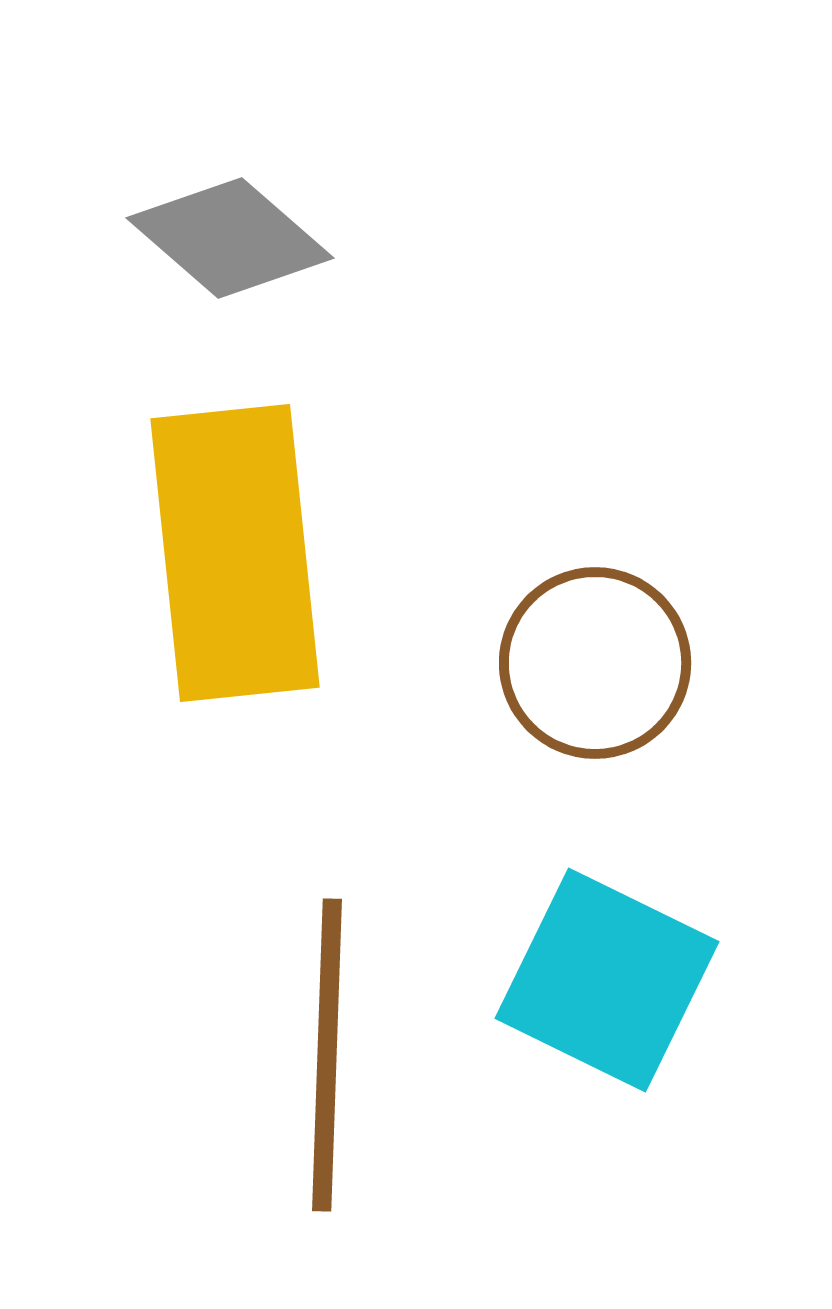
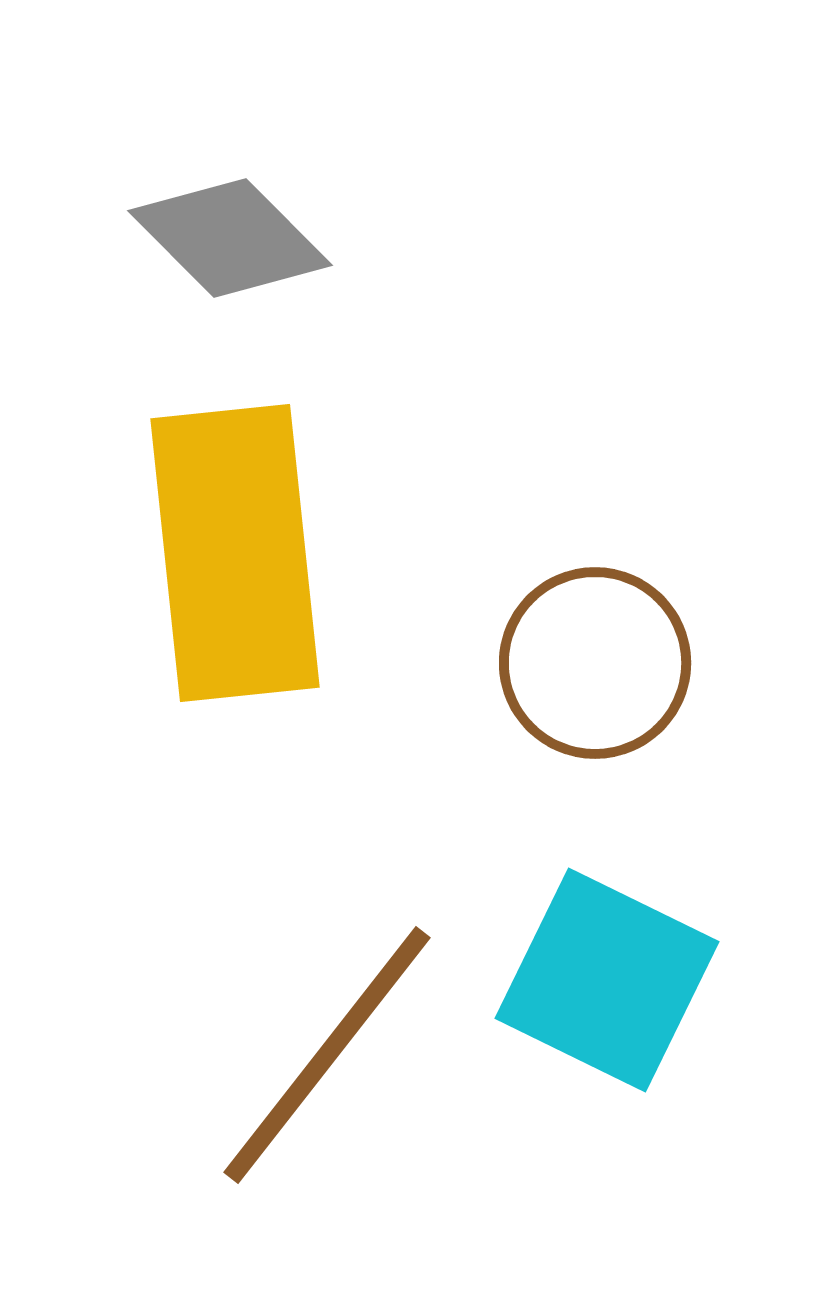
gray diamond: rotated 4 degrees clockwise
brown line: rotated 36 degrees clockwise
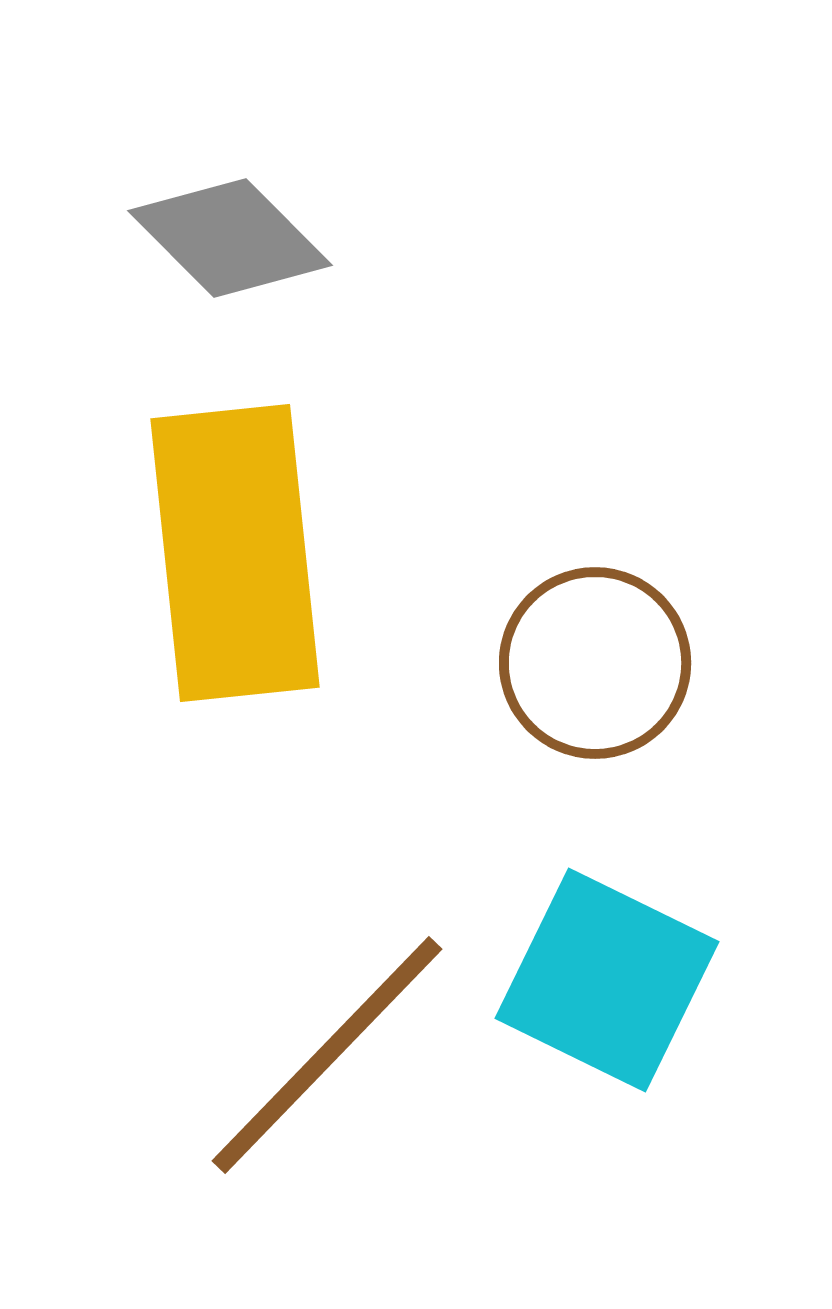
brown line: rotated 6 degrees clockwise
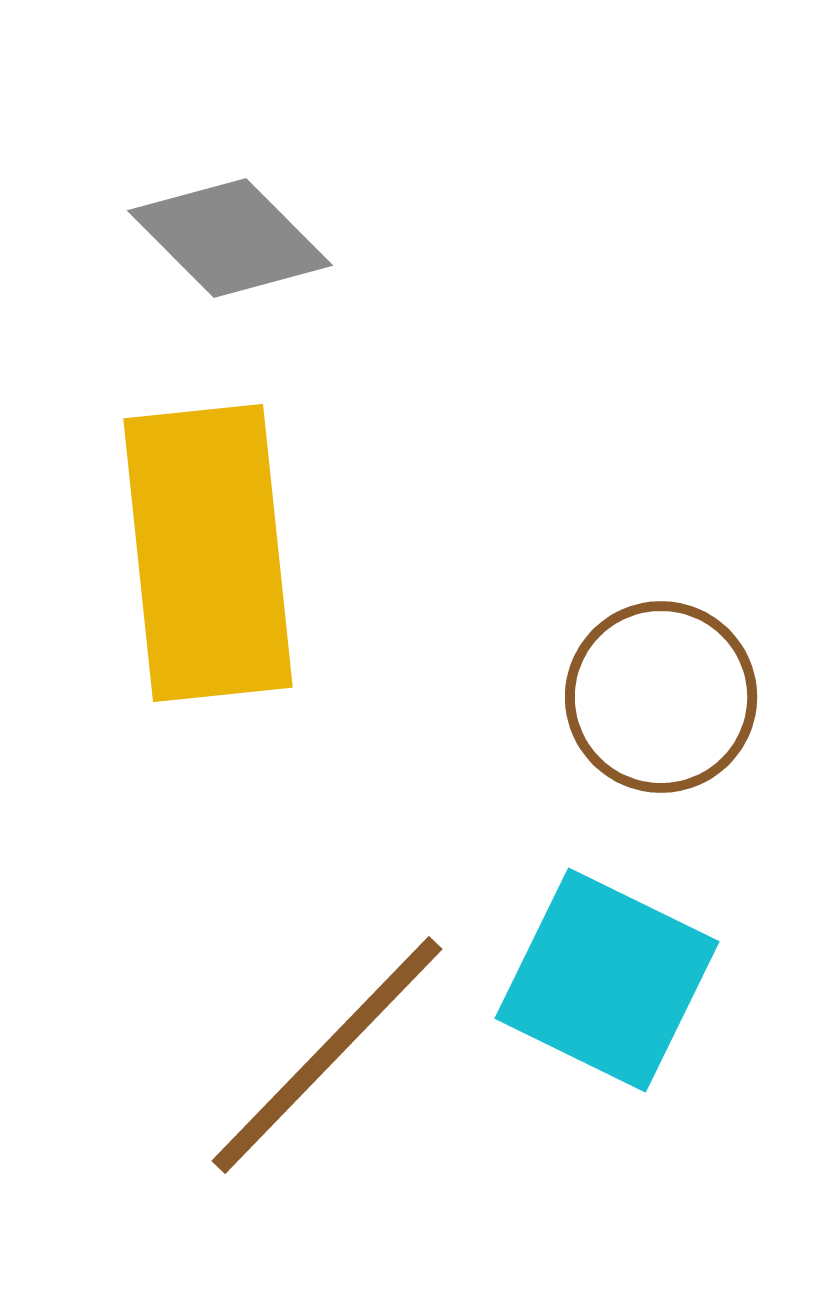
yellow rectangle: moved 27 px left
brown circle: moved 66 px right, 34 px down
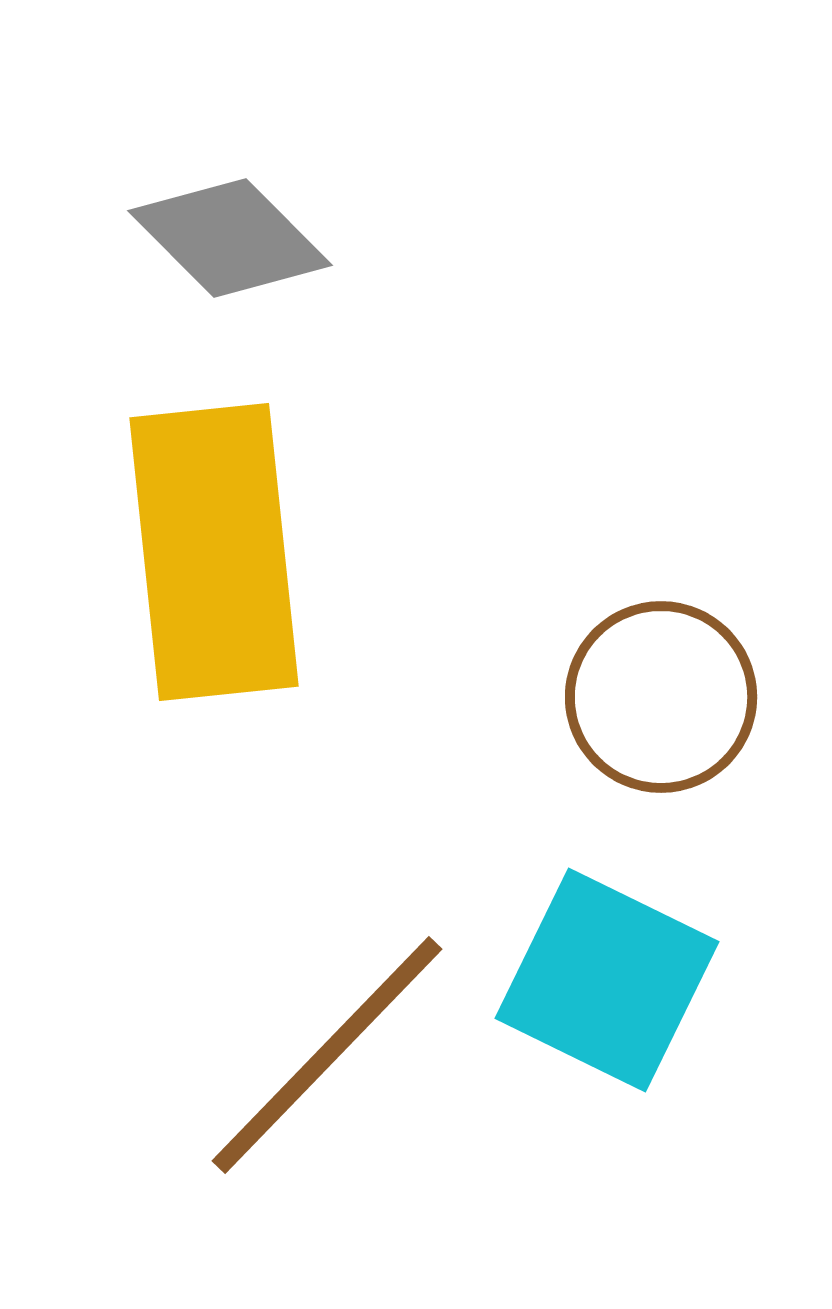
yellow rectangle: moved 6 px right, 1 px up
